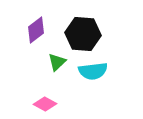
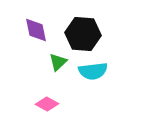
purple diamond: rotated 64 degrees counterclockwise
green triangle: moved 1 px right
pink diamond: moved 2 px right
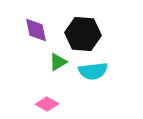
green triangle: rotated 12 degrees clockwise
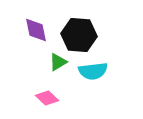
black hexagon: moved 4 px left, 1 px down
pink diamond: moved 6 px up; rotated 15 degrees clockwise
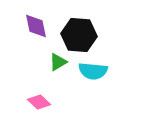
purple diamond: moved 4 px up
cyan semicircle: rotated 12 degrees clockwise
pink diamond: moved 8 px left, 4 px down
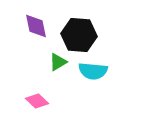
pink diamond: moved 2 px left, 1 px up
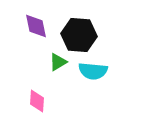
pink diamond: rotated 50 degrees clockwise
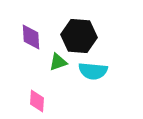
purple diamond: moved 5 px left, 11 px down; rotated 8 degrees clockwise
black hexagon: moved 1 px down
green triangle: rotated 12 degrees clockwise
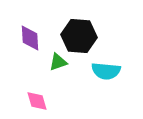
purple diamond: moved 1 px left, 1 px down
cyan semicircle: moved 13 px right
pink diamond: rotated 20 degrees counterclockwise
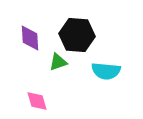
black hexagon: moved 2 px left, 1 px up
